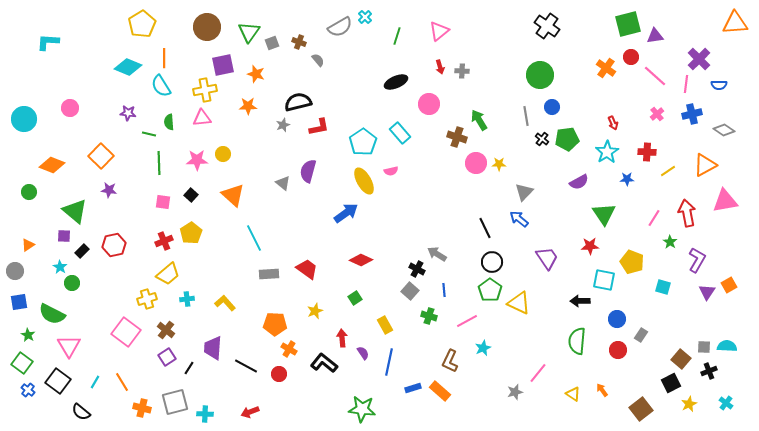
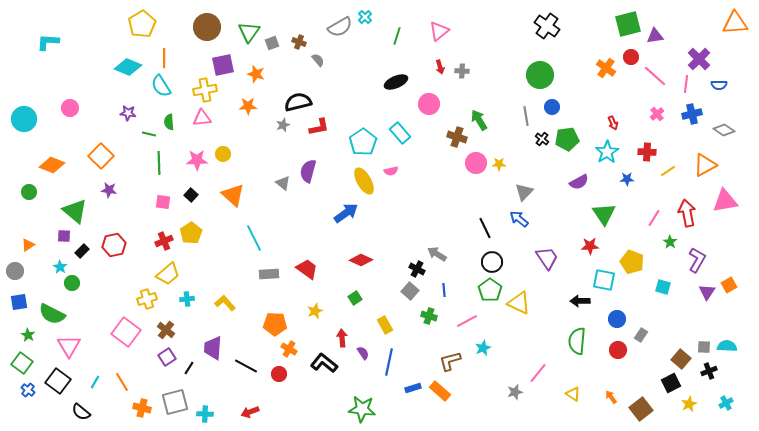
brown L-shape at (450, 361): rotated 50 degrees clockwise
orange arrow at (602, 390): moved 9 px right, 7 px down
cyan cross at (726, 403): rotated 24 degrees clockwise
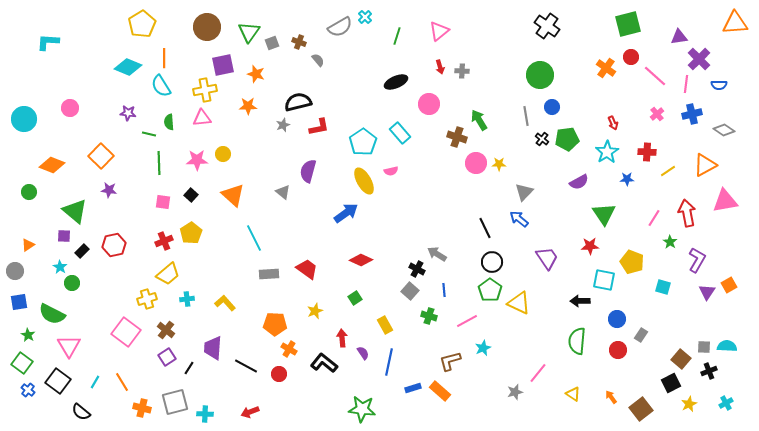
purple triangle at (655, 36): moved 24 px right, 1 px down
gray triangle at (283, 183): moved 9 px down
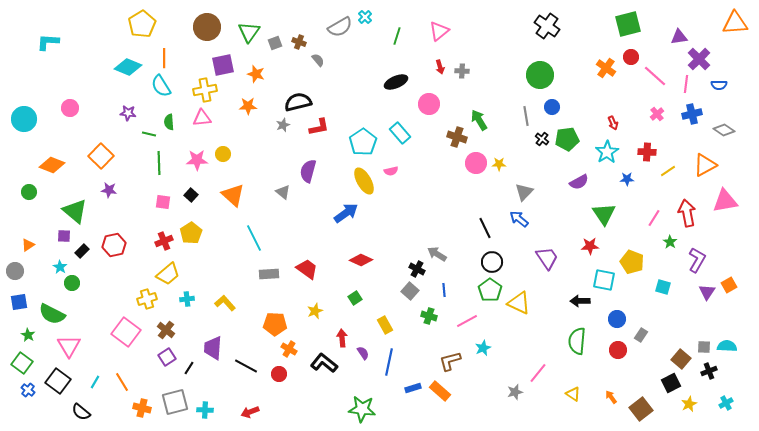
gray square at (272, 43): moved 3 px right
cyan cross at (205, 414): moved 4 px up
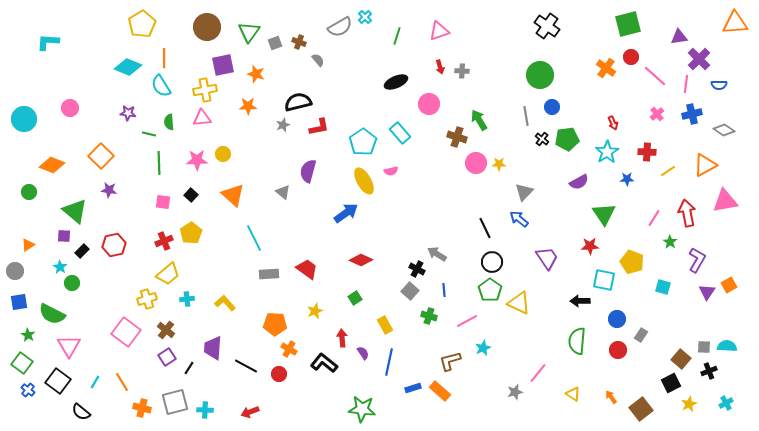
pink triangle at (439, 31): rotated 20 degrees clockwise
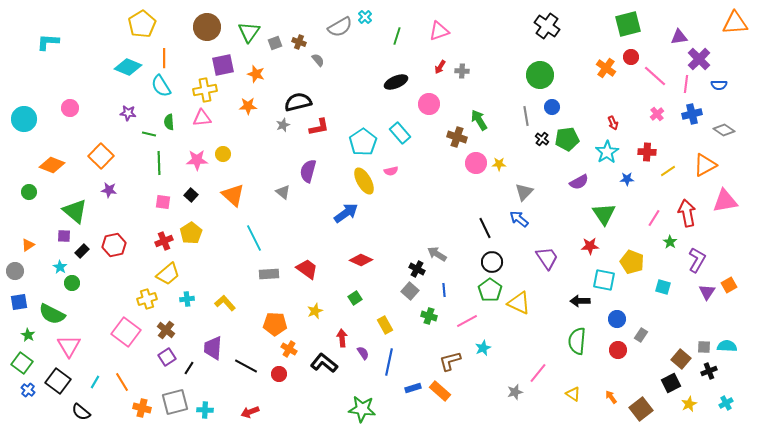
red arrow at (440, 67): rotated 48 degrees clockwise
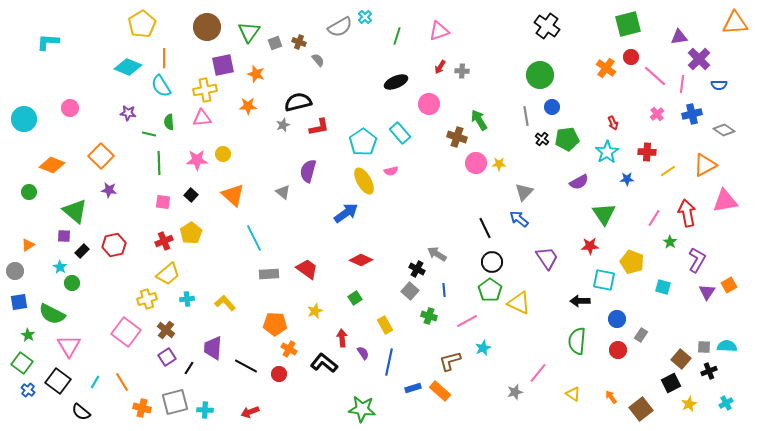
pink line at (686, 84): moved 4 px left
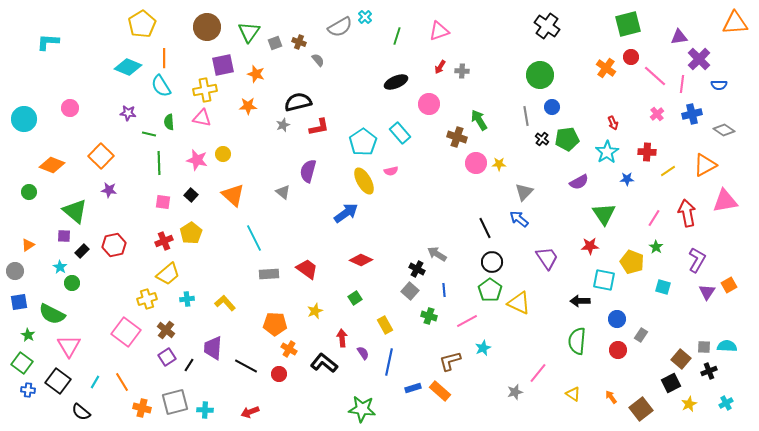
pink triangle at (202, 118): rotated 18 degrees clockwise
pink star at (197, 160): rotated 15 degrees clockwise
green star at (670, 242): moved 14 px left, 5 px down
black line at (189, 368): moved 3 px up
blue cross at (28, 390): rotated 32 degrees counterclockwise
